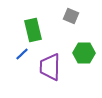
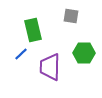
gray square: rotated 14 degrees counterclockwise
blue line: moved 1 px left
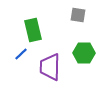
gray square: moved 7 px right, 1 px up
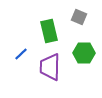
gray square: moved 1 px right, 2 px down; rotated 14 degrees clockwise
green rectangle: moved 16 px right, 1 px down
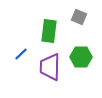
green rectangle: rotated 20 degrees clockwise
green hexagon: moved 3 px left, 4 px down
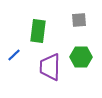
gray square: moved 3 px down; rotated 28 degrees counterclockwise
green rectangle: moved 11 px left
blue line: moved 7 px left, 1 px down
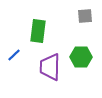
gray square: moved 6 px right, 4 px up
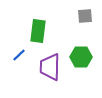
blue line: moved 5 px right
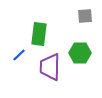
green rectangle: moved 1 px right, 3 px down
green hexagon: moved 1 px left, 4 px up
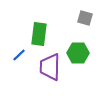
gray square: moved 2 px down; rotated 21 degrees clockwise
green hexagon: moved 2 px left
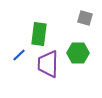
purple trapezoid: moved 2 px left, 3 px up
